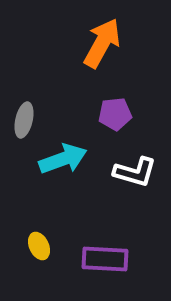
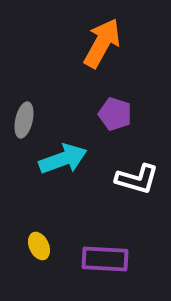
purple pentagon: rotated 24 degrees clockwise
white L-shape: moved 2 px right, 7 px down
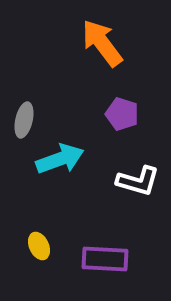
orange arrow: rotated 66 degrees counterclockwise
purple pentagon: moved 7 px right
cyan arrow: moved 3 px left
white L-shape: moved 1 px right, 2 px down
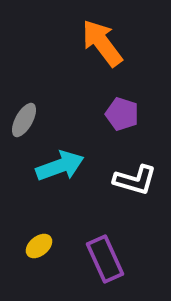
gray ellipse: rotated 16 degrees clockwise
cyan arrow: moved 7 px down
white L-shape: moved 3 px left, 1 px up
yellow ellipse: rotated 76 degrees clockwise
purple rectangle: rotated 63 degrees clockwise
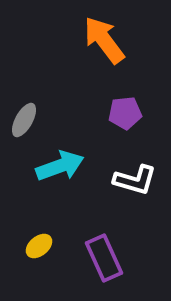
orange arrow: moved 2 px right, 3 px up
purple pentagon: moved 3 px right, 1 px up; rotated 24 degrees counterclockwise
purple rectangle: moved 1 px left, 1 px up
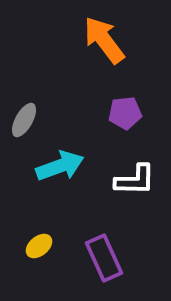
white L-shape: rotated 15 degrees counterclockwise
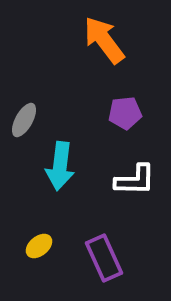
cyan arrow: rotated 117 degrees clockwise
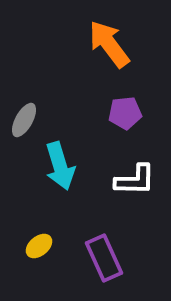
orange arrow: moved 5 px right, 4 px down
cyan arrow: rotated 24 degrees counterclockwise
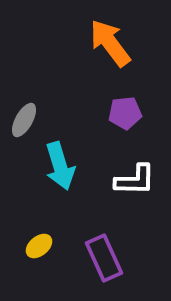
orange arrow: moved 1 px right, 1 px up
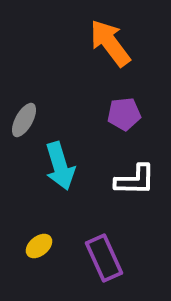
purple pentagon: moved 1 px left, 1 px down
